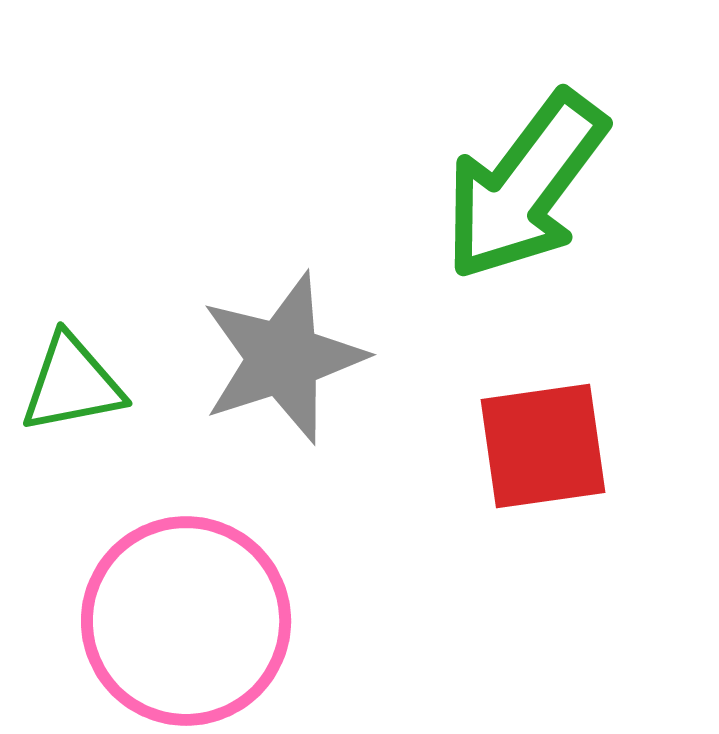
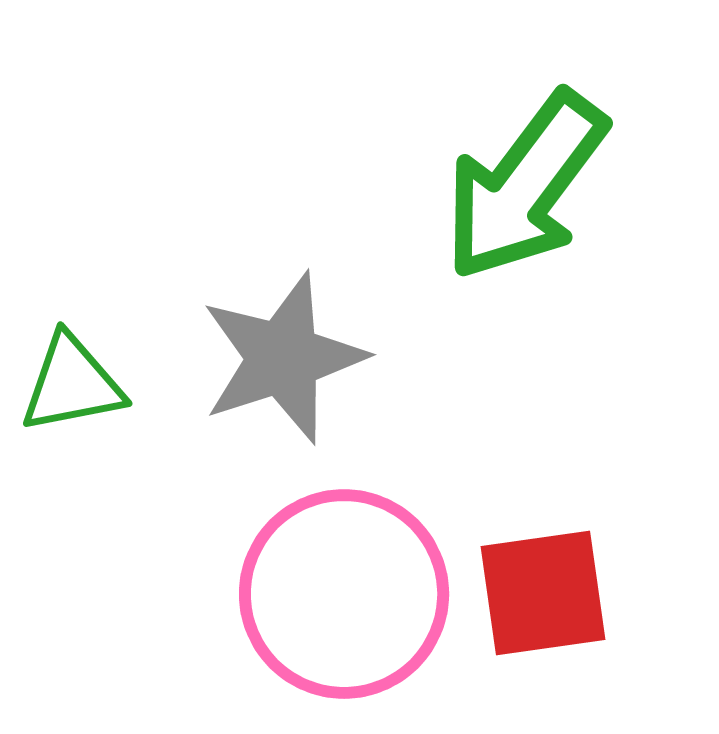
red square: moved 147 px down
pink circle: moved 158 px right, 27 px up
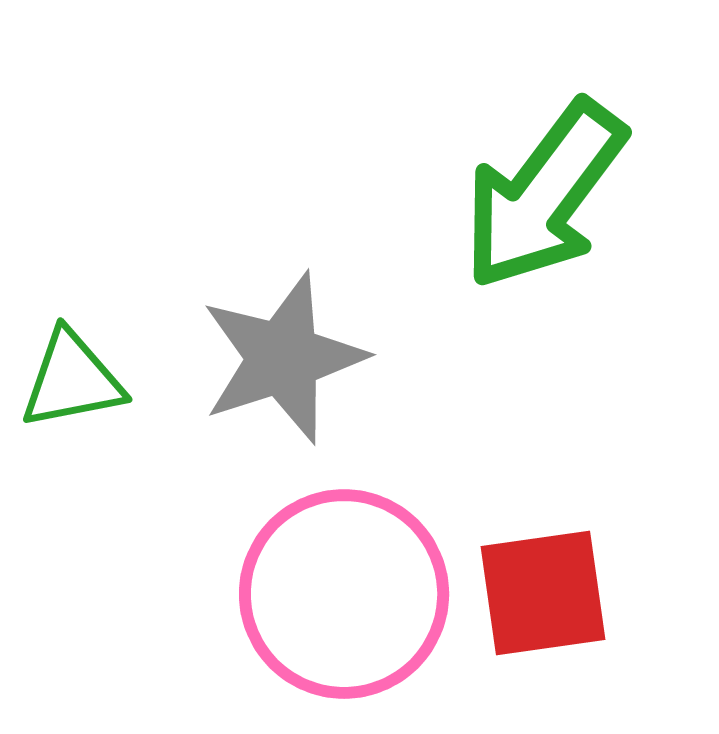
green arrow: moved 19 px right, 9 px down
green triangle: moved 4 px up
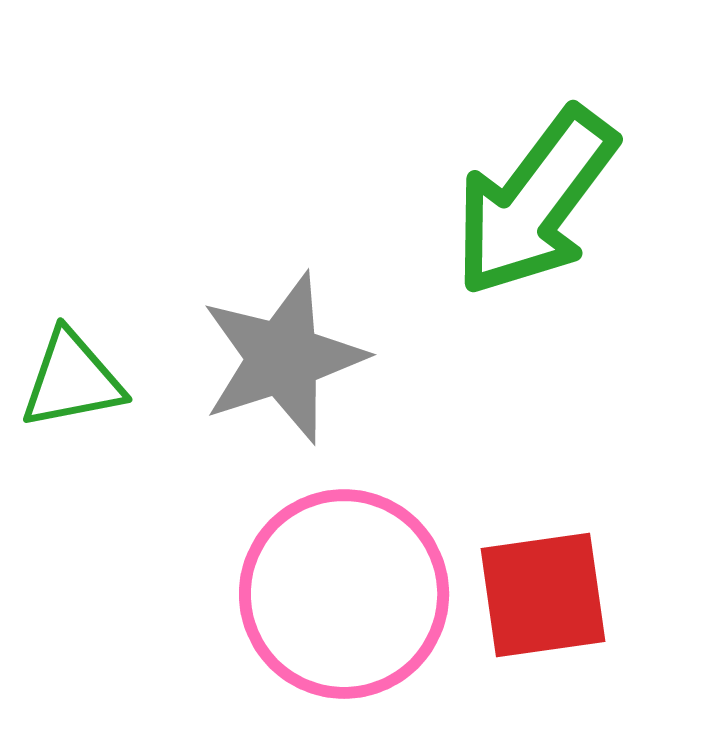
green arrow: moved 9 px left, 7 px down
red square: moved 2 px down
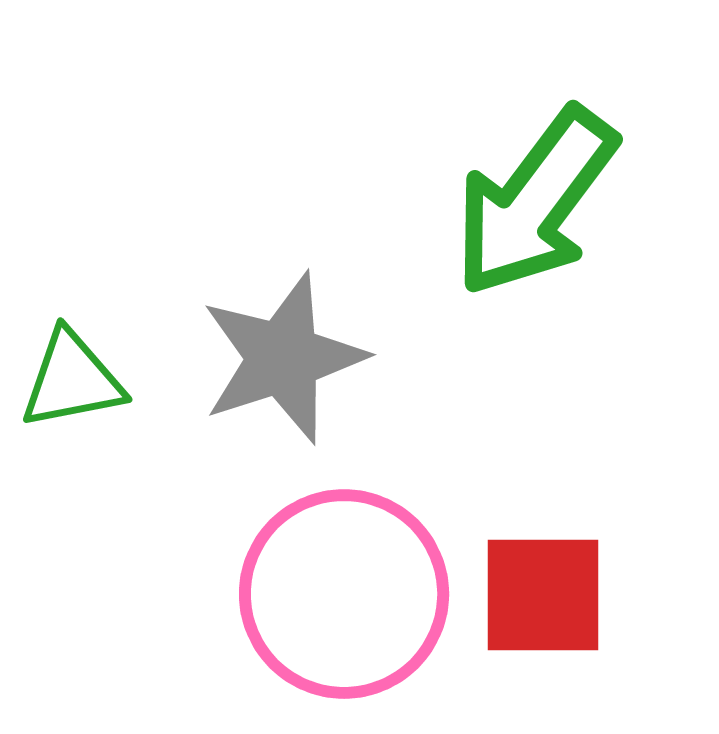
red square: rotated 8 degrees clockwise
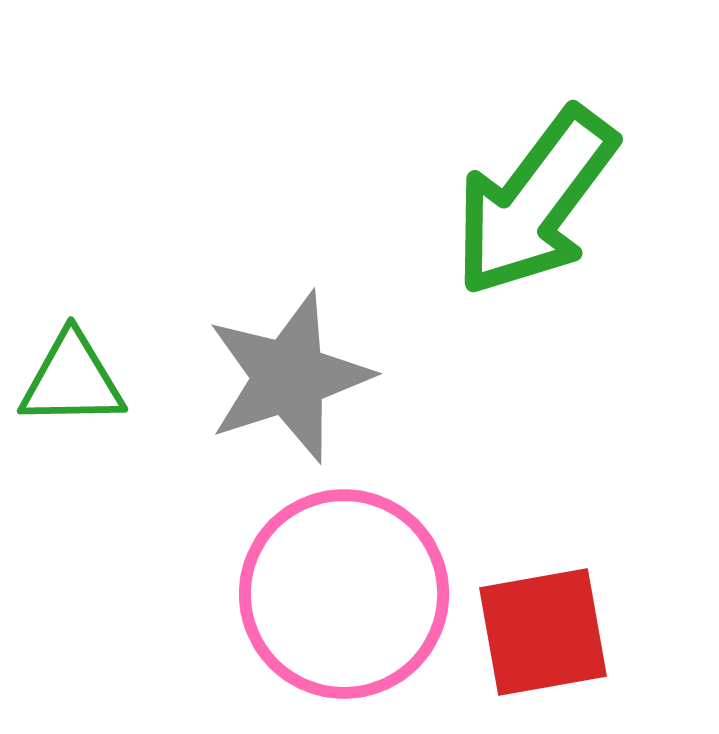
gray star: moved 6 px right, 19 px down
green triangle: rotated 10 degrees clockwise
red square: moved 37 px down; rotated 10 degrees counterclockwise
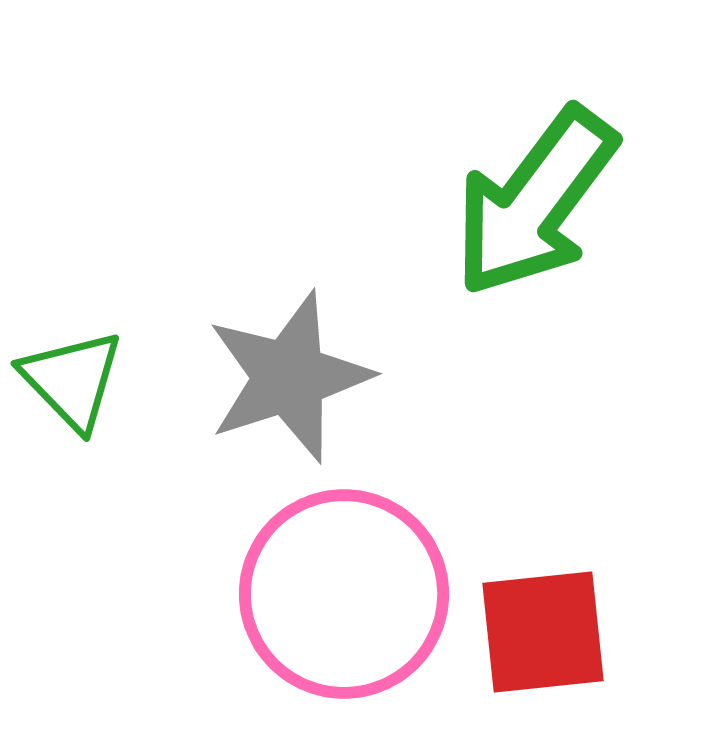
green triangle: rotated 47 degrees clockwise
red square: rotated 4 degrees clockwise
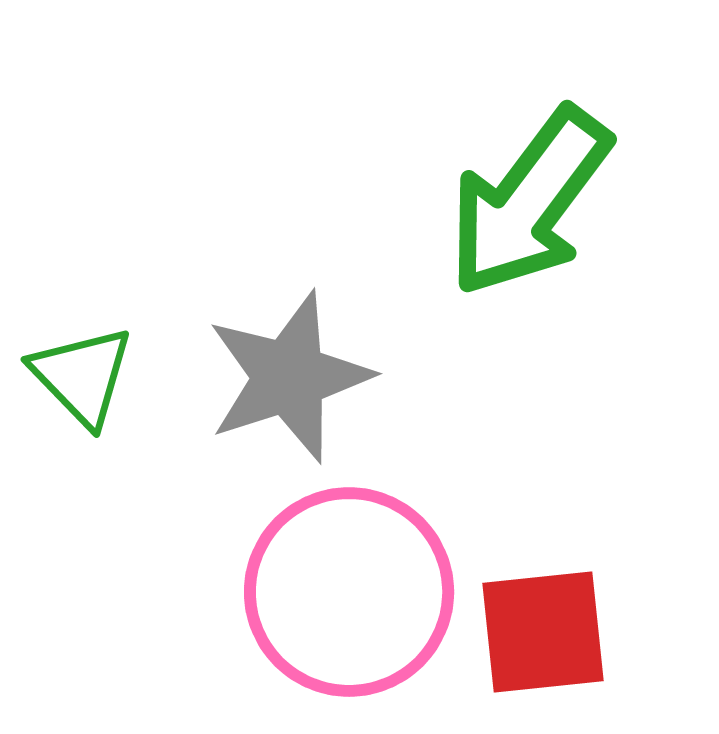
green arrow: moved 6 px left
green triangle: moved 10 px right, 4 px up
pink circle: moved 5 px right, 2 px up
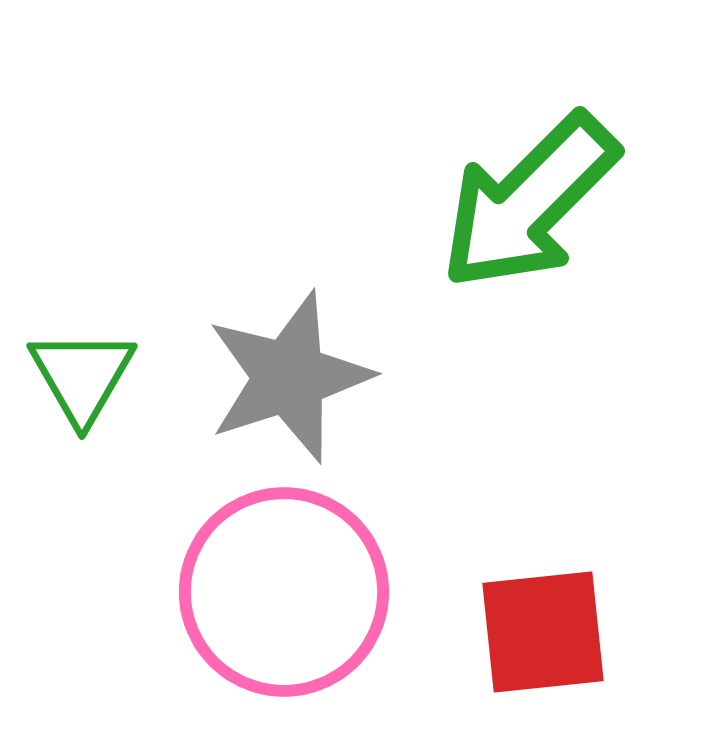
green arrow: rotated 8 degrees clockwise
green triangle: rotated 14 degrees clockwise
pink circle: moved 65 px left
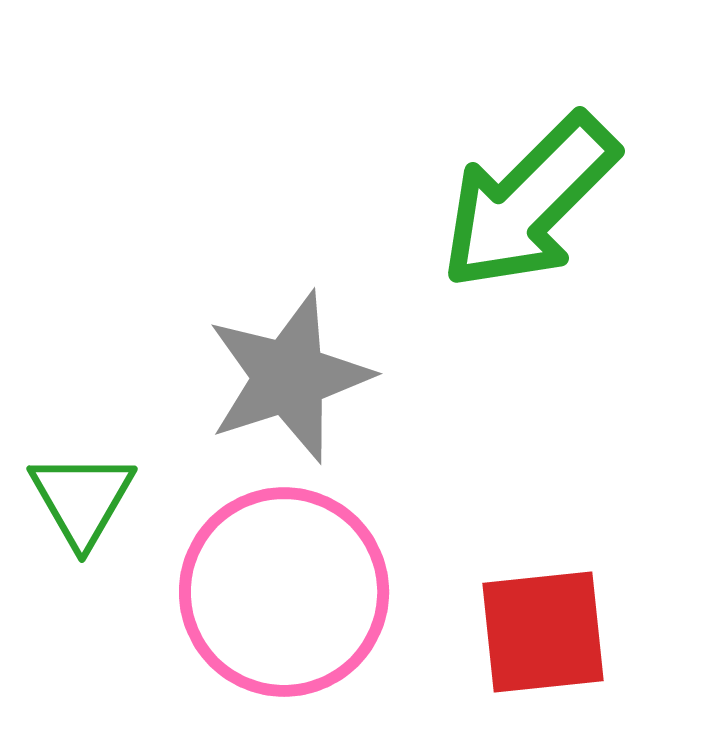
green triangle: moved 123 px down
